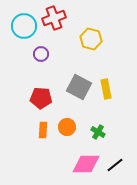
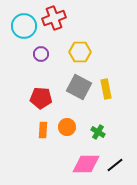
yellow hexagon: moved 11 px left, 13 px down; rotated 15 degrees counterclockwise
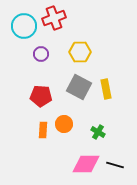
red pentagon: moved 2 px up
orange circle: moved 3 px left, 3 px up
black line: rotated 54 degrees clockwise
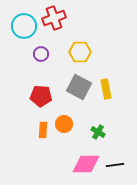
black line: rotated 24 degrees counterclockwise
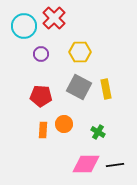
red cross: rotated 25 degrees counterclockwise
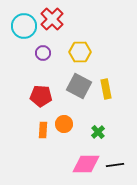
red cross: moved 2 px left, 1 px down
purple circle: moved 2 px right, 1 px up
gray square: moved 1 px up
green cross: rotated 16 degrees clockwise
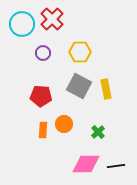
cyan circle: moved 2 px left, 2 px up
black line: moved 1 px right, 1 px down
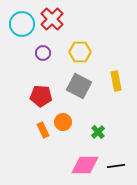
yellow rectangle: moved 10 px right, 8 px up
orange circle: moved 1 px left, 2 px up
orange rectangle: rotated 28 degrees counterclockwise
pink diamond: moved 1 px left, 1 px down
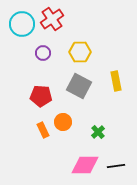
red cross: rotated 10 degrees clockwise
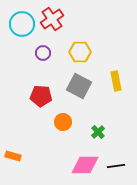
orange rectangle: moved 30 px left, 26 px down; rotated 49 degrees counterclockwise
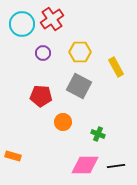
yellow rectangle: moved 14 px up; rotated 18 degrees counterclockwise
green cross: moved 2 px down; rotated 24 degrees counterclockwise
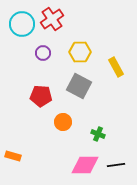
black line: moved 1 px up
